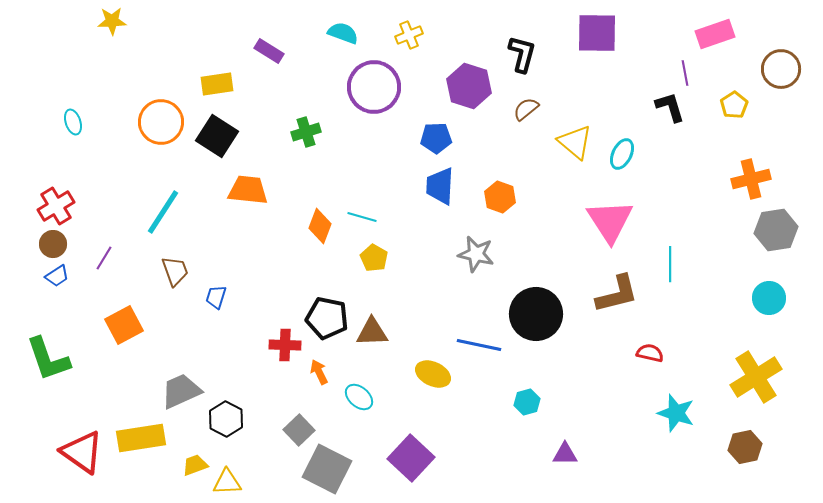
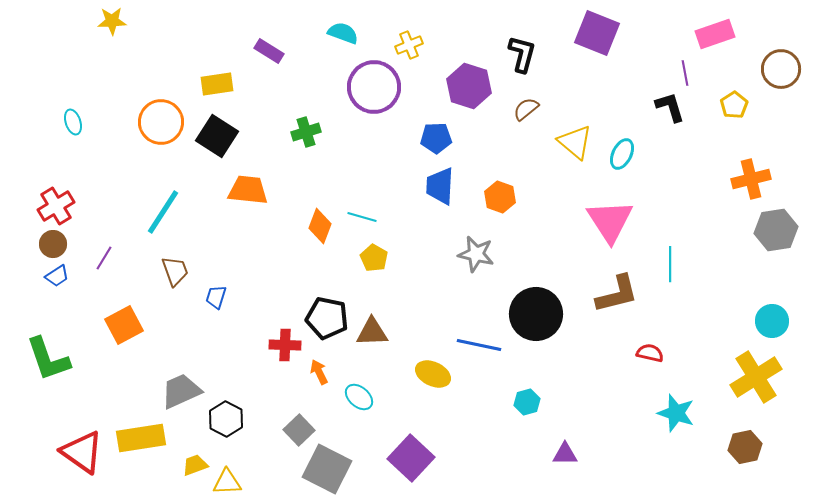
purple square at (597, 33): rotated 21 degrees clockwise
yellow cross at (409, 35): moved 10 px down
cyan circle at (769, 298): moved 3 px right, 23 px down
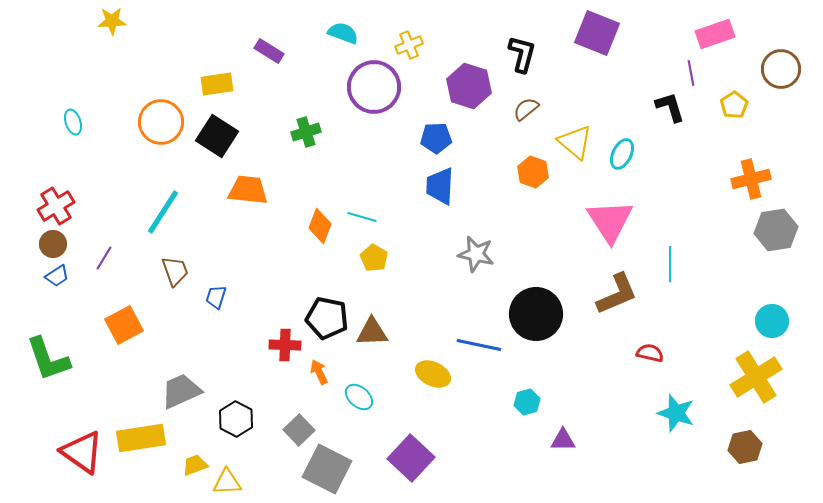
purple line at (685, 73): moved 6 px right
orange hexagon at (500, 197): moved 33 px right, 25 px up
brown L-shape at (617, 294): rotated 9 degrees counterclockwise
black hexagon at (226, 419): moved 10 px right
purple triangle at (565, 454): moved 2 px left, 14 px up
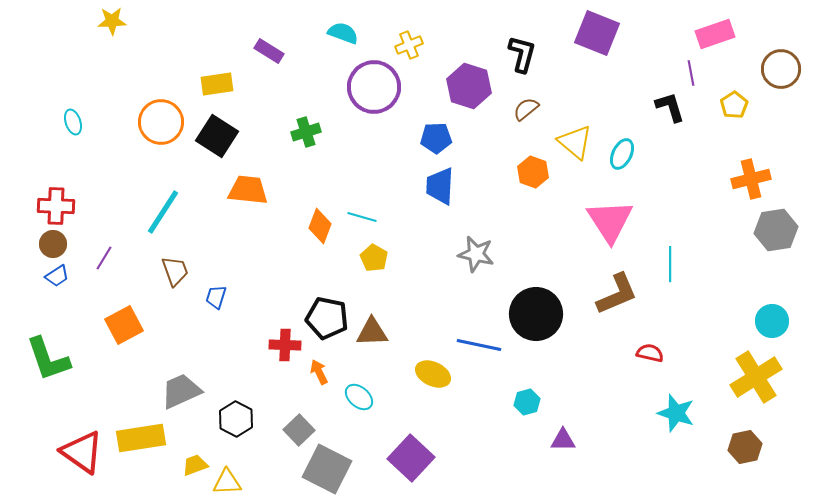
red cross at (56, 206): rotated 33 degrees clockwise
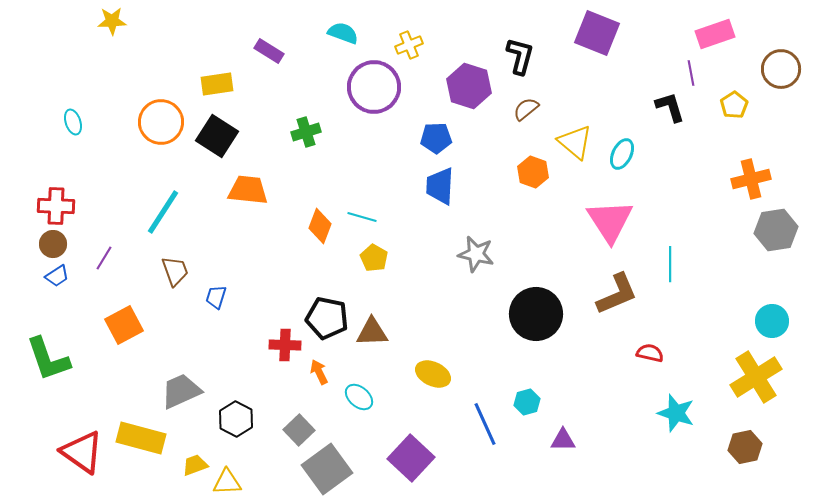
black L-shape at (522, 54): moved 2 px left, 2 px down
blue line at (479, 345): moved 6 px right, 79 px down; rotated 54 degrees clockwise
yellow rectangle at (141, 438): rotated 24 degrees clockwise
gray square at (327, 469): rotated 27 degrees clockwise
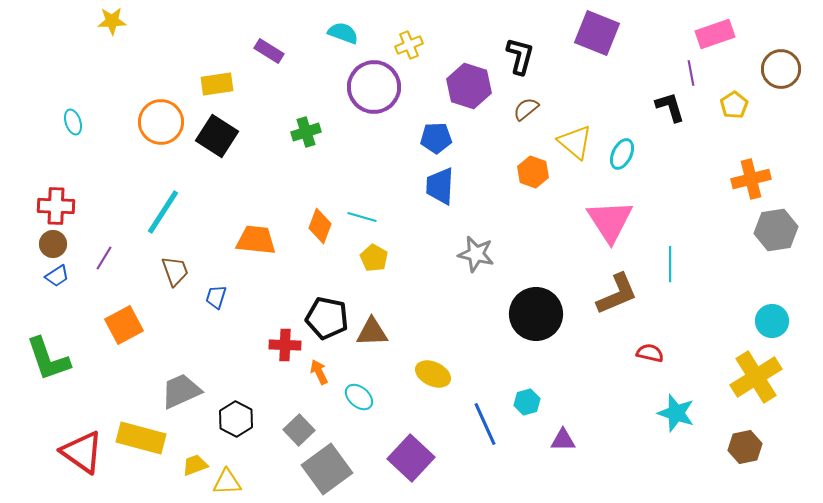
orange trapezoid at (248, 190): moved 8 px right, 50 px down
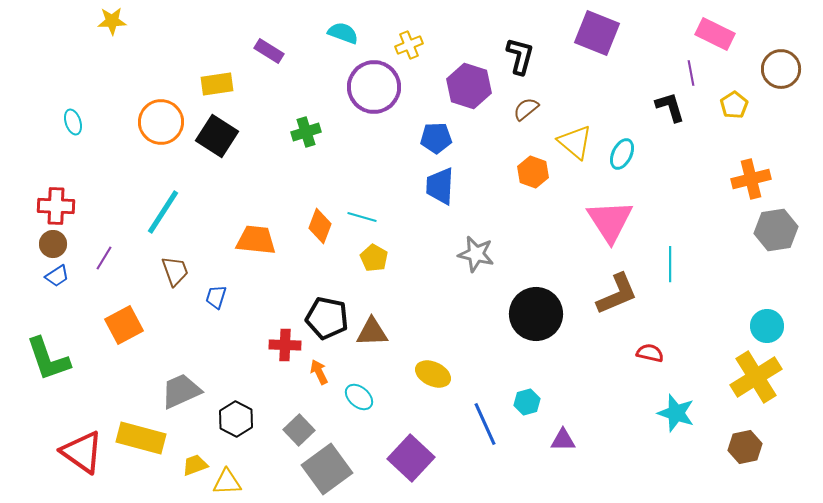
pink rectangle at (715, 34): rotated 45 degrees clockwise
cyan circle at (772, 321): moved 5 px left, 5 px down
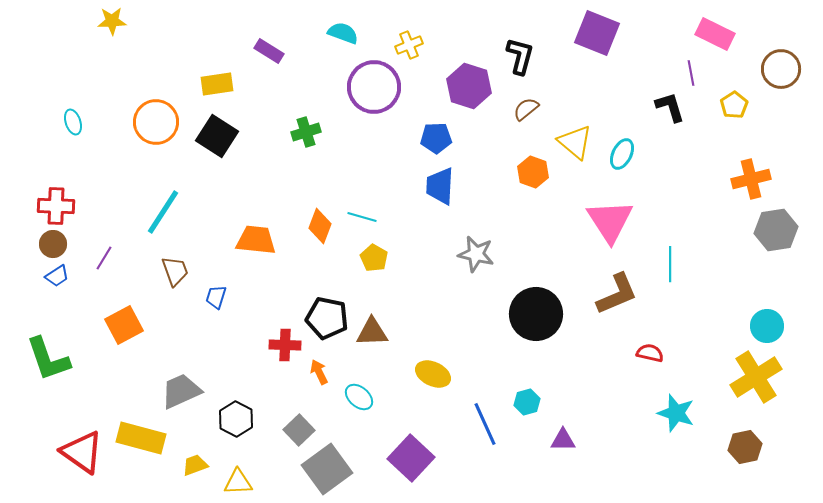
orange circle at (161, 122): moved 5 px left
yellow triangle at (227, 482): moved 11 px right
